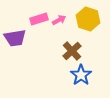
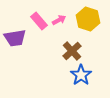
pink rectangle: moved 2 px down; rotated 66 degrees clockwise
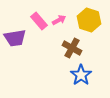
yellow hexagon: moved 1 px right, 1 px down
brown cross: moved 3 px up; rotated 18 degrees counterclockwise
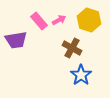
purple trapezoid: moved 1 px right, 2 px down
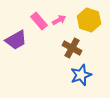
purple trapezoid: rotated 20 degrees counterclockwise
blue star: rotated 15 degrees clockwise
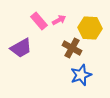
yellow hexagon: moved 1 px right, 8 px down; rotated 15 degrees counterclockwise
purple trapezoid: moved 5 px right, 8 px down
